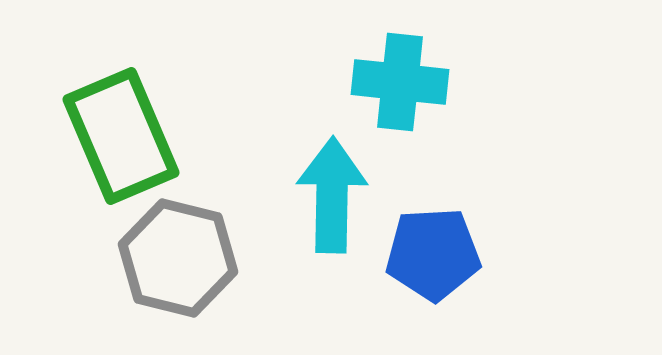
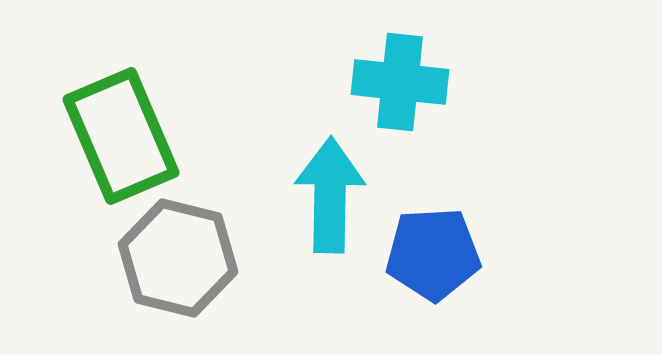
cyan arrow: moved 2 px left
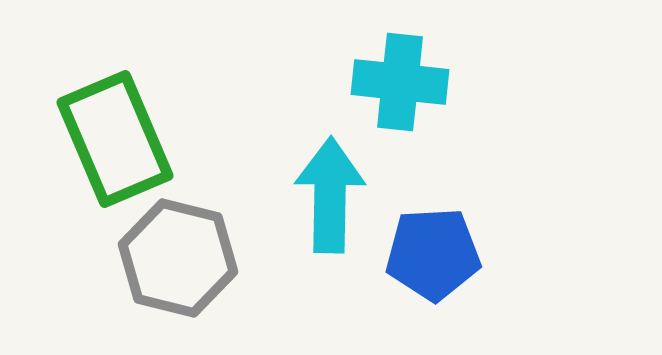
green rectangle: moved 6 px left, 3 px down
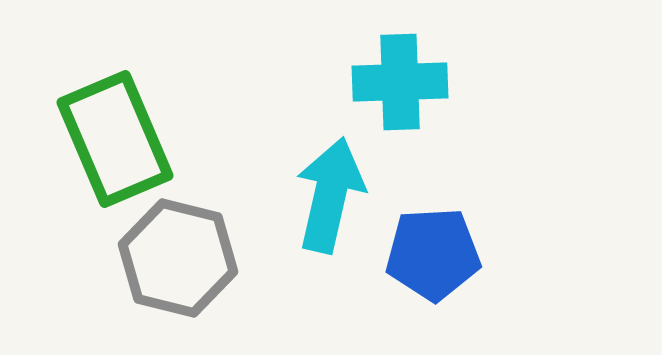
cyan cross: rotated 8 degrees counterclockwise
cyan arrow: rotated 12 degrees clockwise
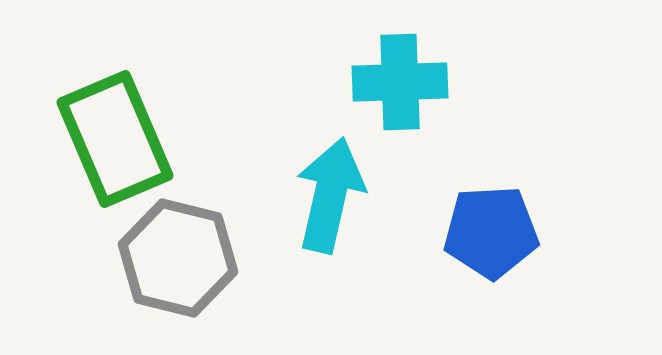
blue pentagon: moved 58 px right, 22 px up
